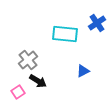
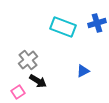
blue cross: rotated 18 degrees clockwise
cyan rectangle: moved 2 px left, 7 px up; rotated 15 degrees clockwise
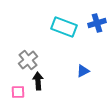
cyan rectangle: moved 1 px right
black arrow: rotated 126 degrees counterclockwise
pink square: rotated 32 degrees clockwise
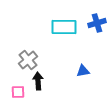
cyan rectangle: rotated 20 degrees counterclockwise
blue triangle: rotated 16 degrees clockwise
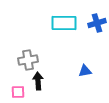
cyan rectangle: moved 4 px up
gray cross: rotated 30 degrees clockwise
blue triangle: moved 2 px right
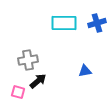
black arrow: rotated 54 degrees clockwise
pink square: rotated 16 degrees clockwise
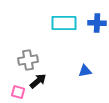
blue cross: rotated 18 degrees clockwise
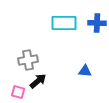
blue triangle: rotated 16 degrees clockwise
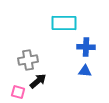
blue cross: moved 11 px left, 24 px down
